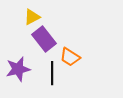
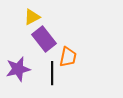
orange trapezoid: moved 2 px left; rotated 110 degrees counterclockwise
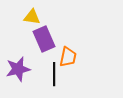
yellow triangle: rotated 36 degrees clockwise
purple rectangle: rotated 15 degrees clockwise
black line: moved 2 px right, 1 px down
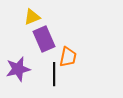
yellow triangle: rotated 30 degrees counterclockwise
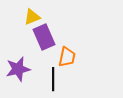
purple rectangle: moved 2 px up
orange trapezoid: moved 1 px left
black line: moved 1 px left, 5 px down
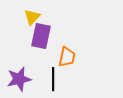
yellow triangle: rotated 24 degrees counterclockwise
purple rectangle: moved 3 px left, 1 px up; rotated 35 degrees clockwise
purple star: moved 1 px right, 10 px down
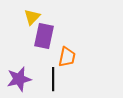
purple rectangle: moved 3 px right
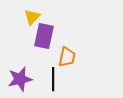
purple star: moved 1 px right
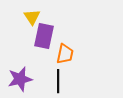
yellow triangle: rotated 18 degrees counterclockwise
orange trapezoid: moved 2 px left, 3 px up
black line: moved 5 px right, 2 px down
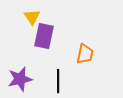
orange trapezoid: moved 20 px right
